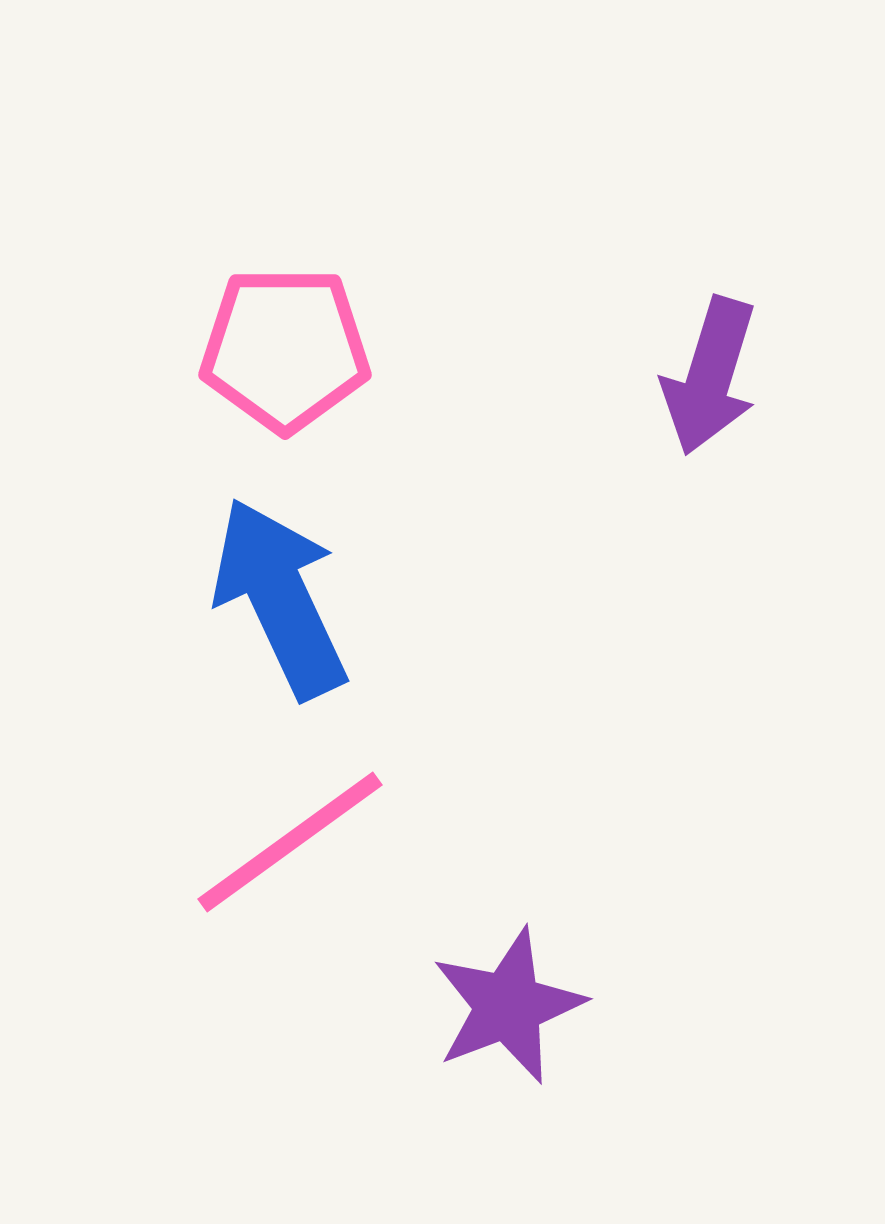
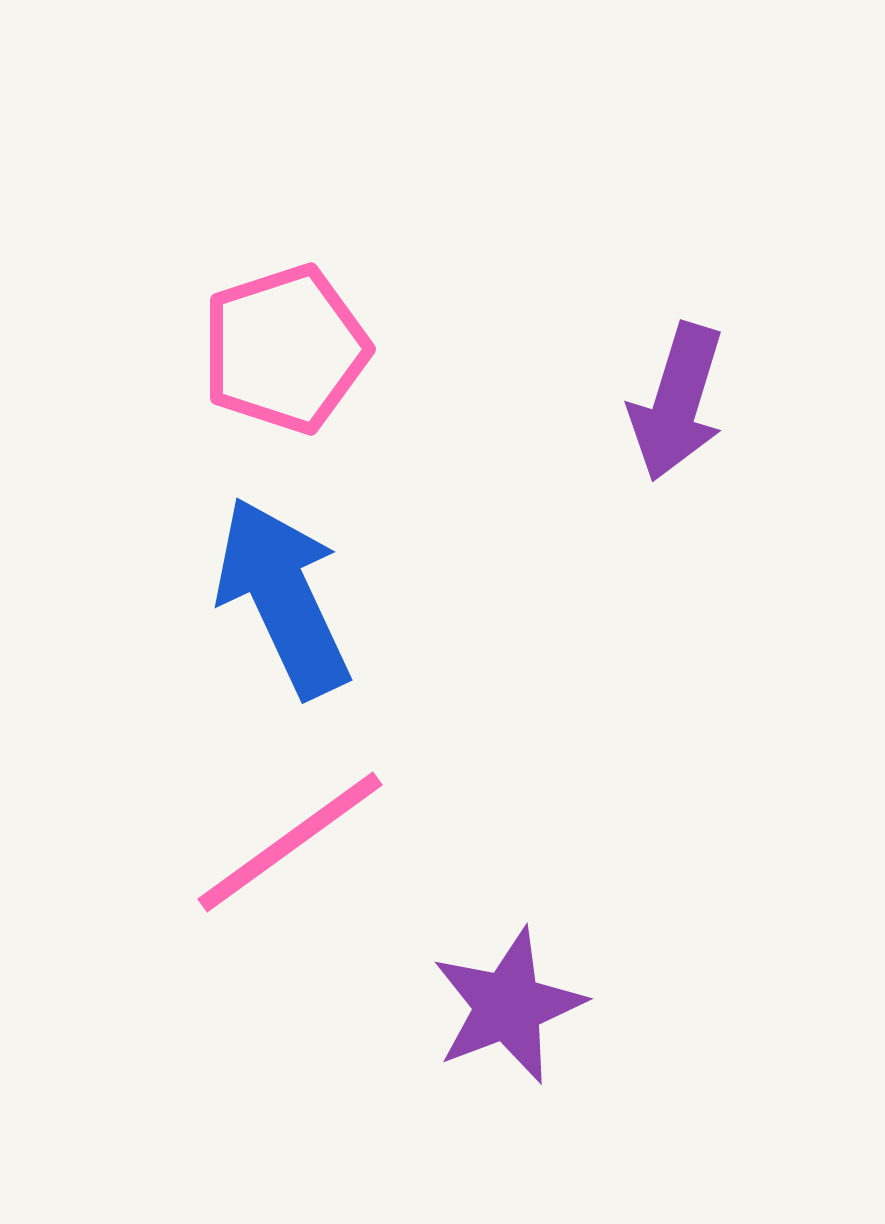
pink pentagon: rotated 18 degrees counterclockwise
purple arrow: moved 33 px left, 26 px down
blue arrow: moved 3 px right, 1 px up
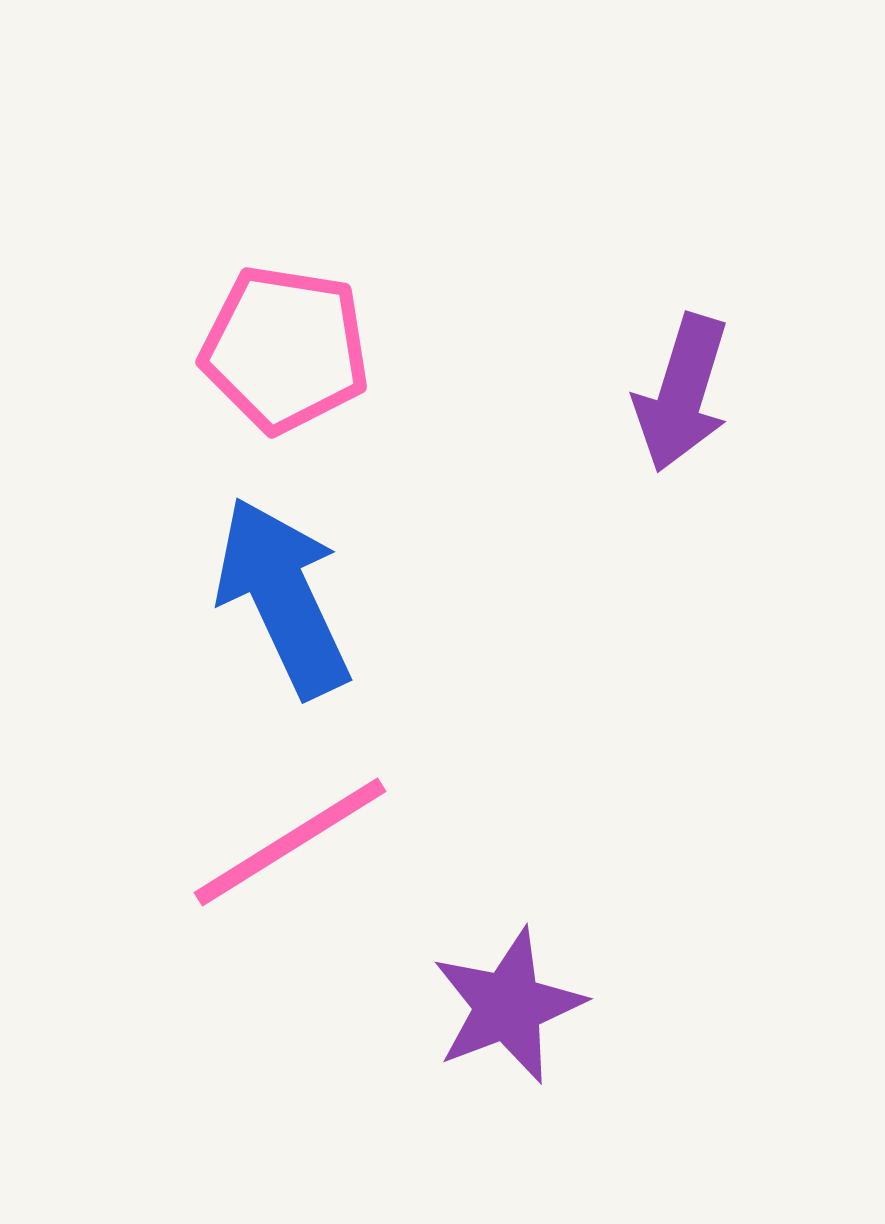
pink pentagon: rotated 27 degrees clockwise
purple arrow: moved 5 px right, 9 px up
pink line: rotated 4 degrees clockwise
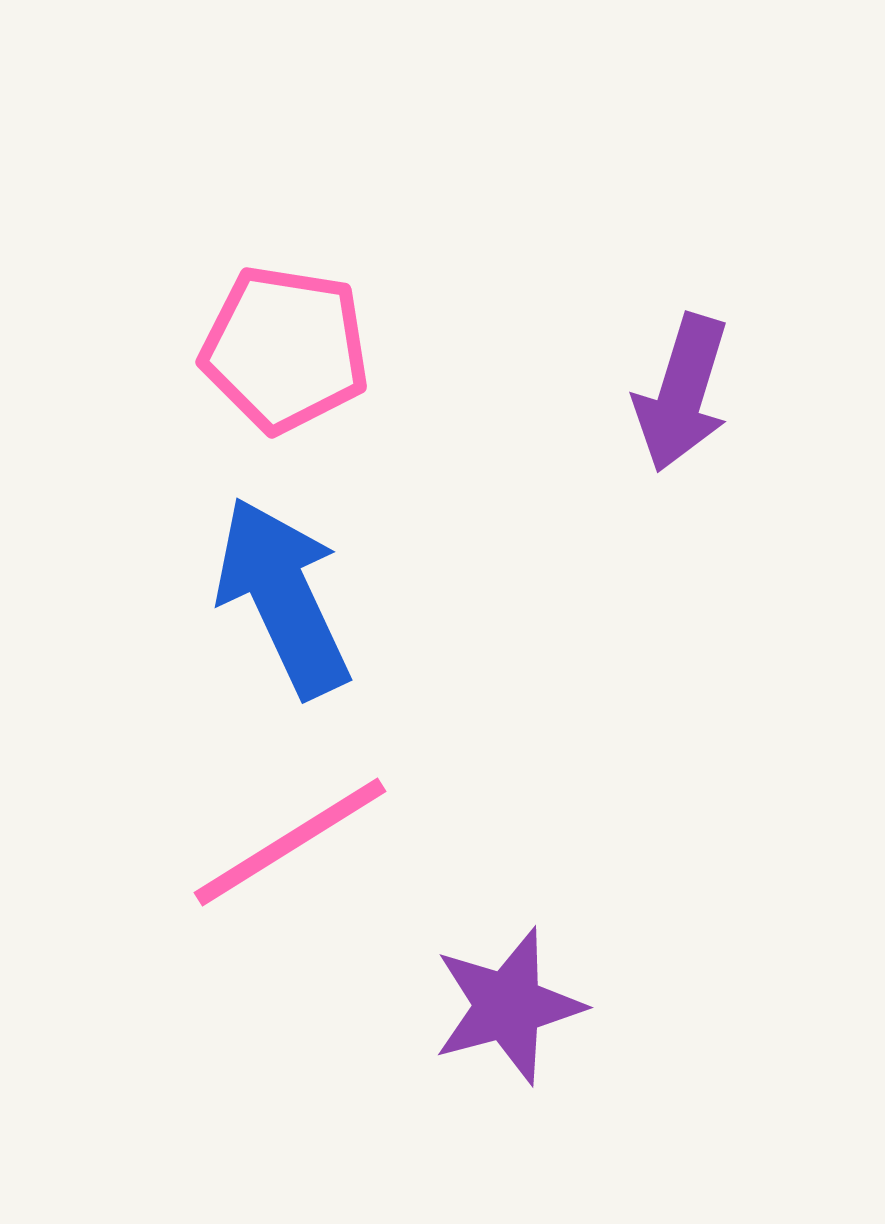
purple star: rotated 6 degrees clockwise
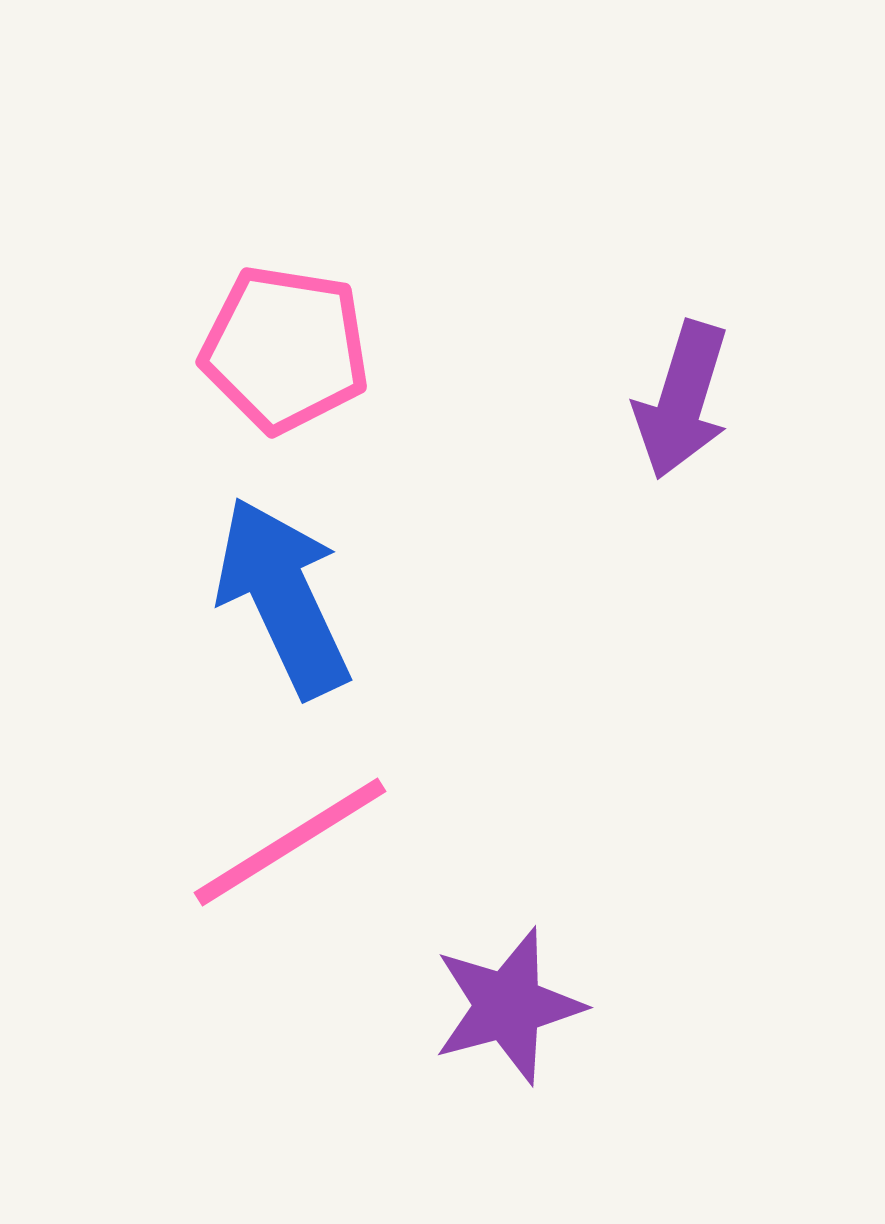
purple arrow: moved 7 px down
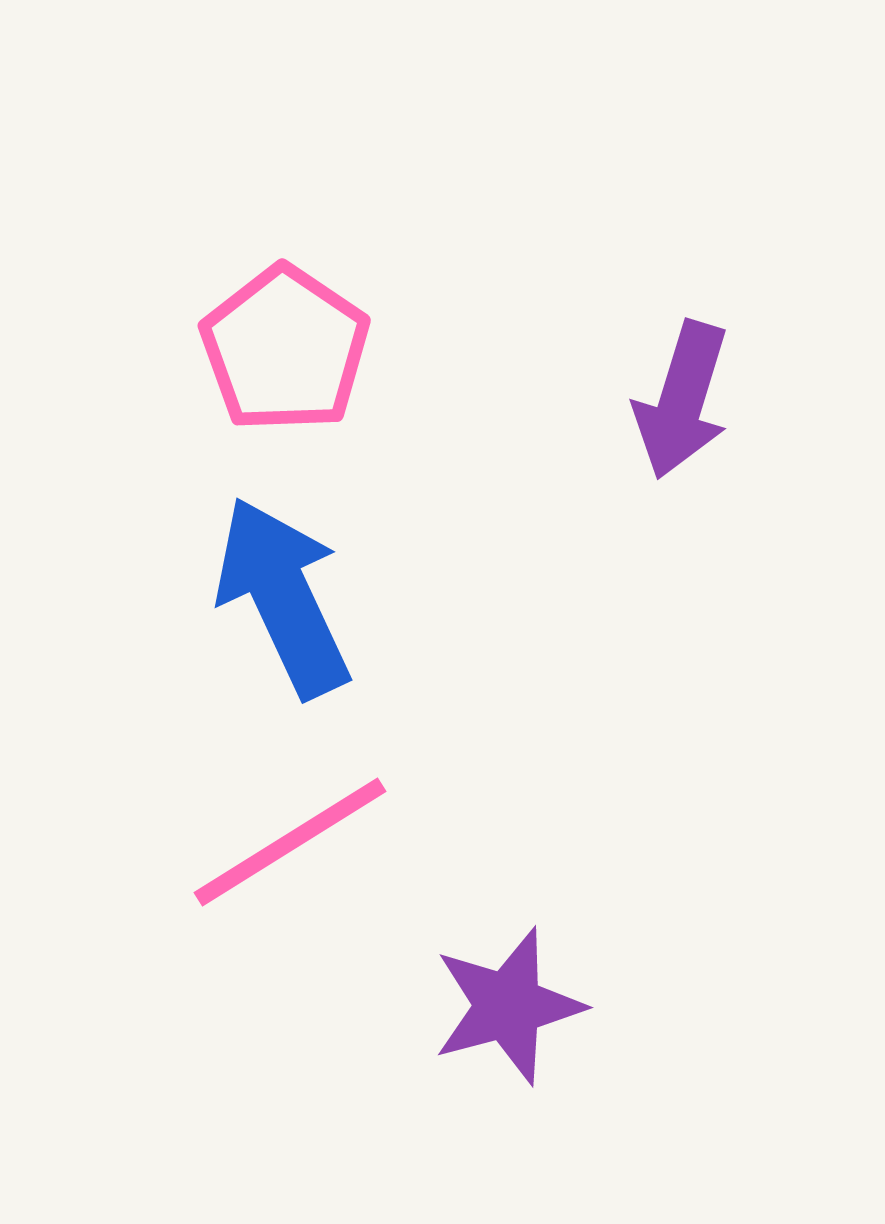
pink pentagon: rotated 25 degrees clockwise
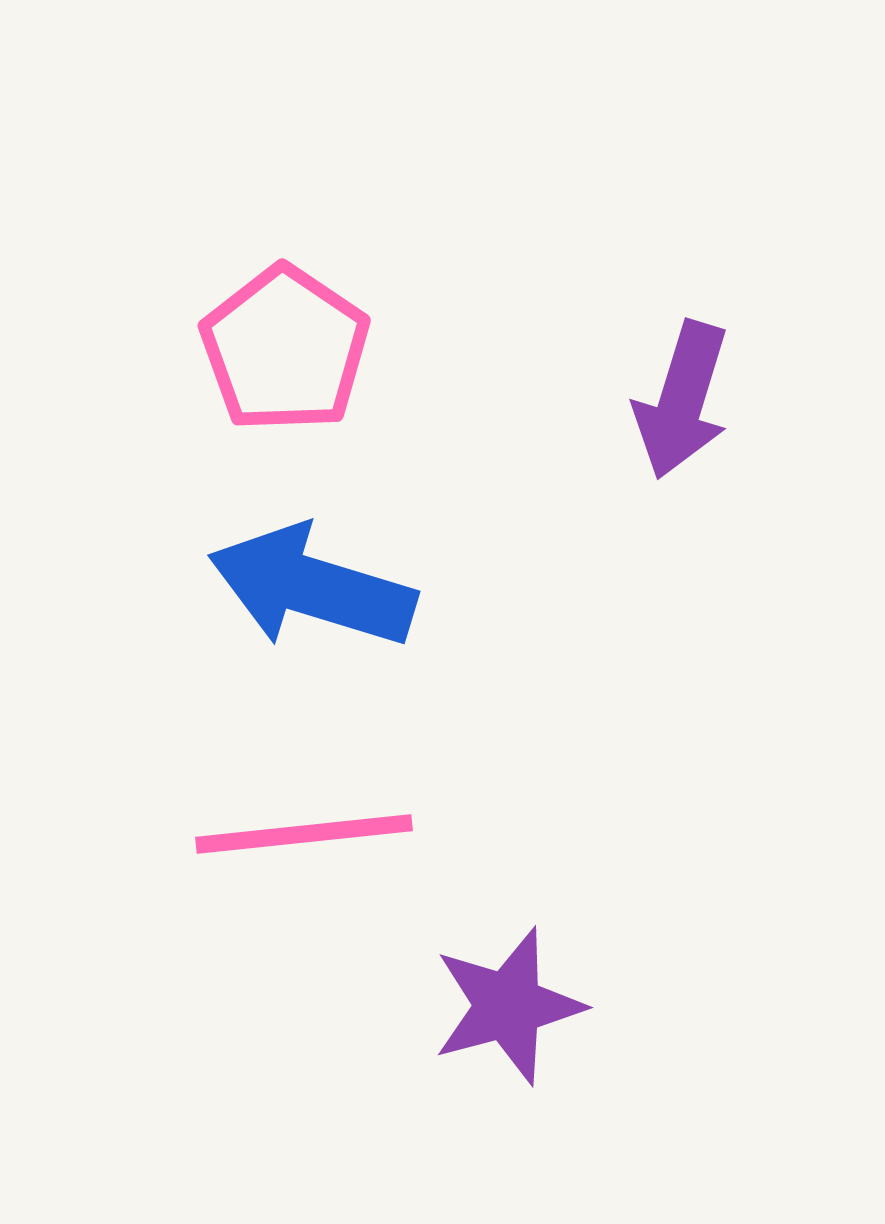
blue arrow: moved 29 px right, 10 px up; rotated 48 degrees counterclockwise
pink line: moved 14 px right, 8 px up; rotated 26 degrees clockwise
